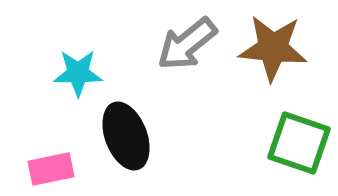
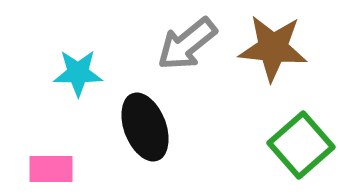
black ellipse: moved 19 px right, 9 px up
green square: moved 2 px right, 2 px down; rotated 30 degrees clockwise
pink rectangle: rotated 12 degrees clockwise
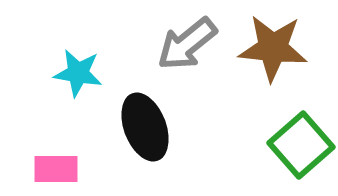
cyan star: rotated 9 degrees clockwise
pink rectangle: moved 5 px right
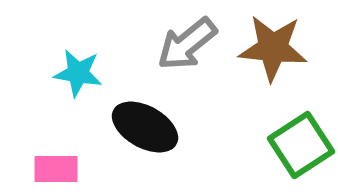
black ellipse: rotated 40 degrees counterclockwise
green square: rotated 8 degrees clockwise
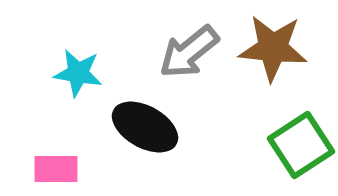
gray arrow: moved 2 px right, 8 px down
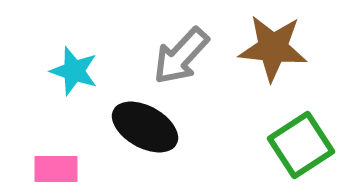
gray arrow: moved 8 px left, 4 px down; rotated 8 degrees counterclockwise
cyan star: moved 4 px left, 2 px up; rotated 9 degrees clockwise
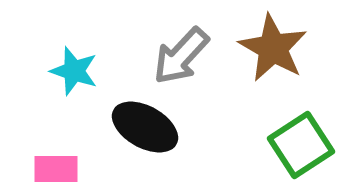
brown star: rotated 24 degrees clockwise
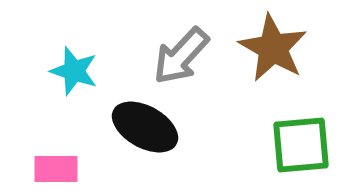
green square: rotated 28 degrees clockwise
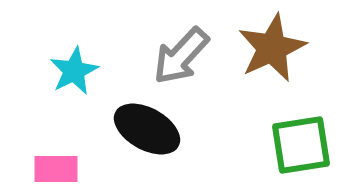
brown star: moved 1 px left; rotated 18 degrees clockwise
cyan star: rotated 27 degrees clockwise
black ellipse: moved 2 px right, 2 px down
green square: rotated 4 degrees counterclockwise
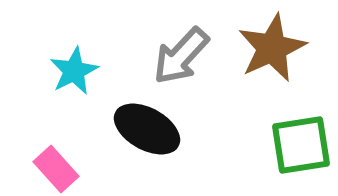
pink rectangle: rotated 48 degrees clockwise
